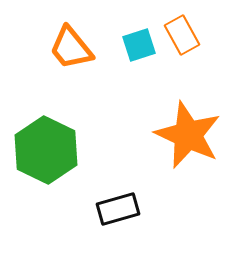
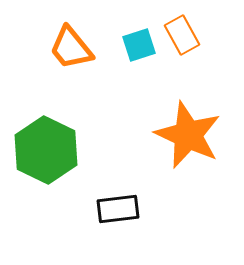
black rectangle: rotated 9 degrees clockwise
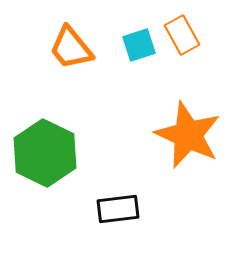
green hexagon: moved 1 px left, 3 px down
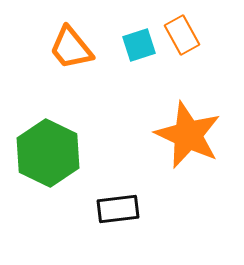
green hexagon: moved 3 px right
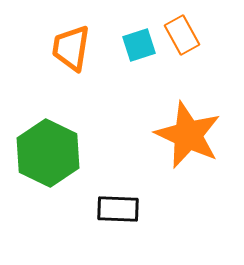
orange trapezoid: rotated 48 degrees clockwise
black rectangle: rotated 9 degrees clockwise
